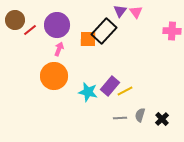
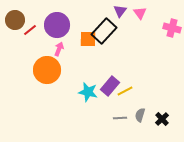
pink triangle: moved 4 px right, 1 px down
pink cross: moved 3 px up; rotated 12 degrees clockwise
orange circle: moved 7 px left, 6 px up
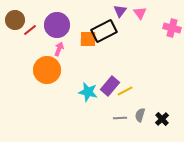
black rectangle: rotated 20 degrees clockwise
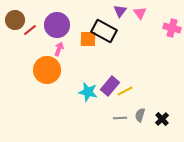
black rectangle: rotated 55 degrees clockwise
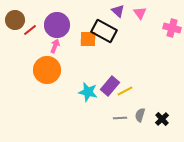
purple triangle: moved 2 px left; rotated 24 degrees counterclockwise
pink arrow: moved 4 px left, 3 px up
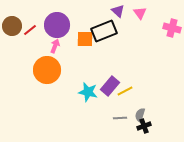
brown circle: moved 3 px left, 6 px down
black rectangle: rotated 50 degrees counterclockwise
orange square: moved 3 px left
black cross: moved 18 px left, 7 px down; rotated 24 degrees clockwise
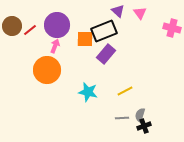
purple rectangle: moved 4 px left, 32 px up
gray line: moved 2 px right
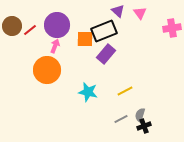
pink cross: rotated 24 degrees counterclockwise
gray line: moved 1 px left, 1 px down; rotated 24 degrees counterclockwise
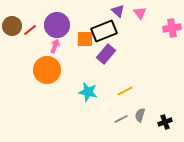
black cross: moved 21 px right, 4 px up
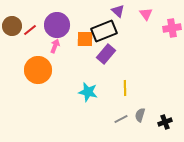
pink triangle: moved 6 px right, 1 px down
orange circle: moved 9 px left
yellow line: moved 3 px up; rotated 63 degrees counterclockwise
